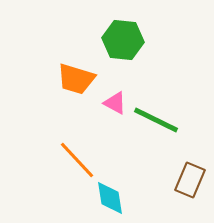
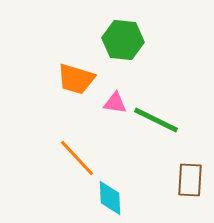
pink triangle: rotated 20 degrees counterclockwise
orange line: moved 2 px up
brown rectangle: rotated 20 degrees counterclockwise
cyan diamond: rotated 6 degrees clockwise
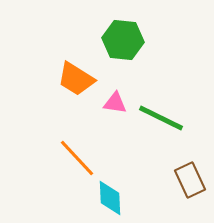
orange trapezoid: rotated 15 degrees clockwise
green line: moved 5 px right, 2 px up
brown rectangle: rotated 28 degrees counterclockwise
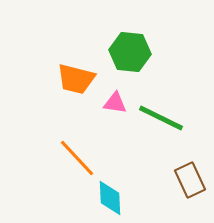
green hexagon: moved 7 px right, 12 px down
orange trapezoid: rotated 18 degrees counterclockwise
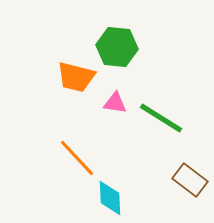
green hexagon: moved 13 px left, 5 px up
orange trapezoid: moved 2 px up
green line: rotated 6 degrees clockwise
brown rectangle: rotated 28 degrees counterclockwise
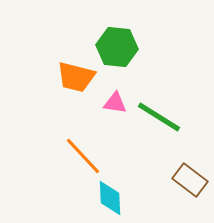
green line: moved 2 px left, 1 px up
orange line: moved 6 px right, 2 px up
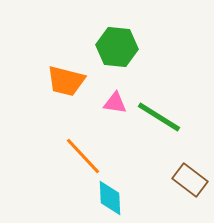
orange trapezoid: moved 10 px left, 4 px down
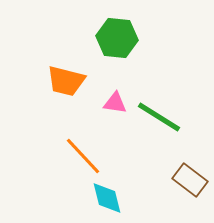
green hexagon: moved 9 px up
cyan diamond: moved 3 px left; rotated 12 degrees counterclockwise
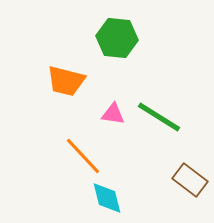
pink triangle: moved 2 px left, 11 px down
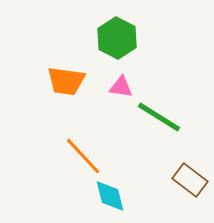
green hexagon: rotated 21 degrees clockwise
orange trapezoid: rotated 6 degrees counterclockwise
pink triangle: moved 8 px right, 27 px up
cyan diamond: moved 3 px right, 2 px up
